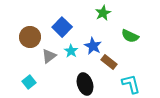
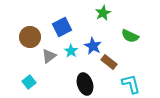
blue square: rotated 18 degrees clockwise
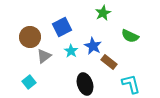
gray triangle: moved 5 px left
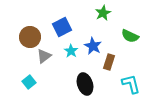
brown rectangle: rotated 70 degrees clockwise
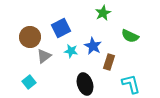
blue square: moved 1 px left, 1 px down
cyan star: rotated 24 degrees counterclockwise
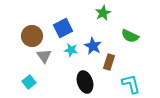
blue square: moved 2 px right
brown circle: moved 2 px right, 1 px up
cyan star: moved 1 px up
gray triangle: rotated 28 degrees counterclockwise
black ellipse: moved 2 px up
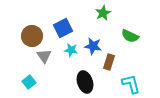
blue star: rotated 18 degrees counterclockwise
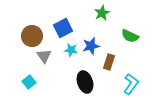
green star: moved 1 px left
blue star: moved 2 px left; rotated 24 degrees counterclockwise
cyan L-shape: rotated 50 degrees clockwise
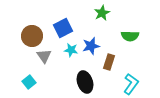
green semicircle: rotated 24 degrees counterclockwise
